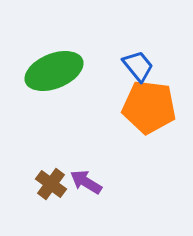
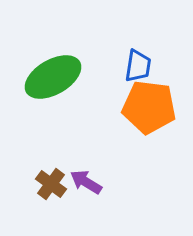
blue trapezoid: rotated 48 degrees clockwise
green ellipse: moved 1 px left, 6 px down; rotated 8 degrees counterclockwise
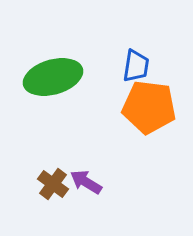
blue trapezoid: moved 2 px left
green ellipse: rotated 14 degrees clockwise
brown cross: moved 2 px right
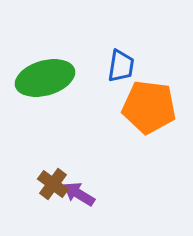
blue trapezoid: moved 15 px left
green ellipse: moved 8 px left, 1 px down
purple arrow: moved 7 px left, 12 px down
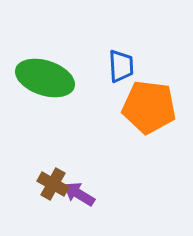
blue trapezoid: rotated 12 degrees counterclockwise
green ellipse: rotated 34 degrees clockwise
brown cross: rotated 8 degrees counterclockwise
